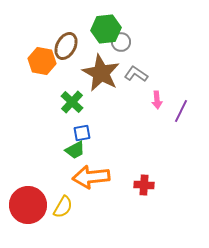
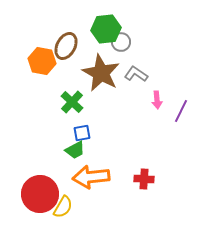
red cross: moved 6 px up
red circle: moved 12 px right, 11 px up
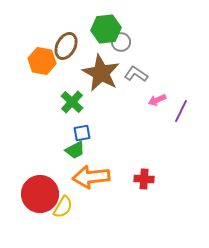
pink arrow: rotated 72 degrees clockwise
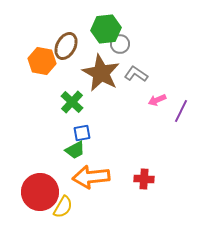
gray circle: moved 1 px left, 2 px down
red circle: moved 2 px up
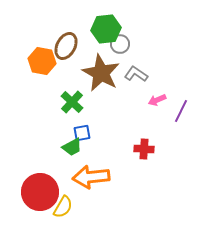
green trapezoid: moved 3 px left, 3 px up
red cross: moved 30 px up
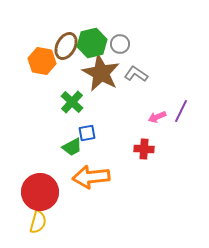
green hexagon: moved 14 px left, 14 px down; rotated 8 degrees counterclockwise
pink arrow: moved 17 px down
blue square: moved 5 px right
yellow semicircle: moved 25 px left, 15 px down; rotated 15 degrees counterclockwise
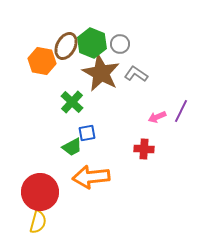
green hexagon: rotated 24 degrees counterclockwise
